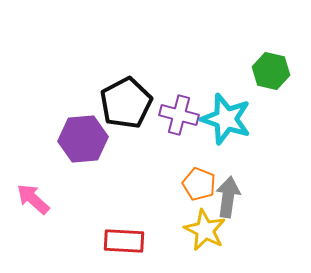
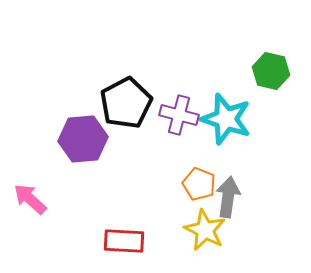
pink arrow: moved 3 px left
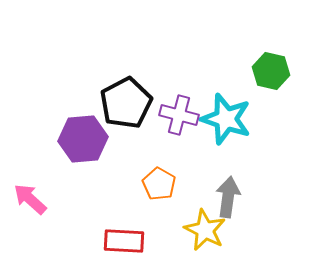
orange pentagon: moved 40 px left; rotated 8 degrees clockwise
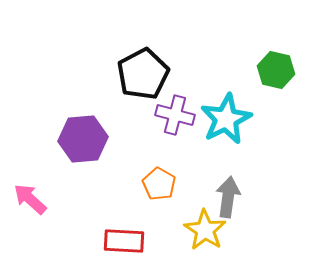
green hexagon: moved 5 px right, 1 px up
black pentagon: moved 17 px right, 29 px up
purple cross: moved 4 px left
cyan star: rotated 27 degrees clockwise
yellow star: rotated 6 degrees clockwise
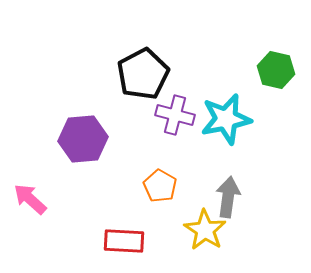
cyan star: rotated 15 degrees clockwise
orange pentagon: moved 1 px right, 2 px down
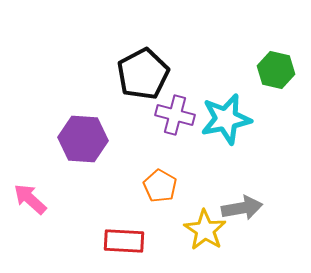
purple hexagon: rotated 9 degrees clockwise
gray arrow: moved 14 px right, 11 px down; rotated 72 degrees clockwise
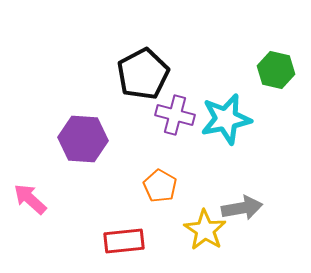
red rectangle: rotated 9 degrees counterclockwise
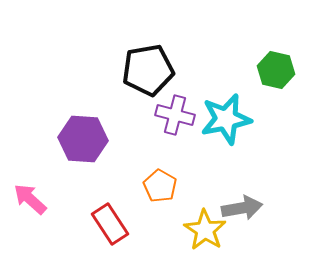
black pentagon: moved 5 px right, 4 px up; rotated 18 degrees clockwise
red rectangle: moved 14 px left, 17 px up; rotated 63 degrees clockwise
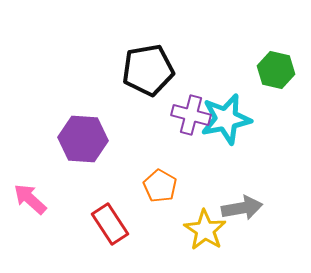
purple cross: moved 16 px right
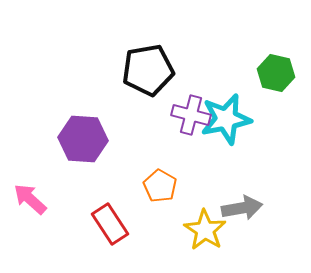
green hexagon: moved 3 px down
